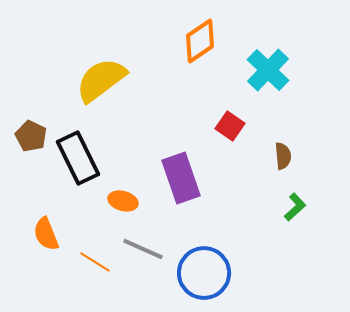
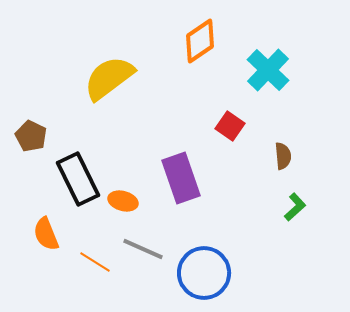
yellow semicircle: moved 8 px right, 2 px up
black rectangle: moved 21 px down
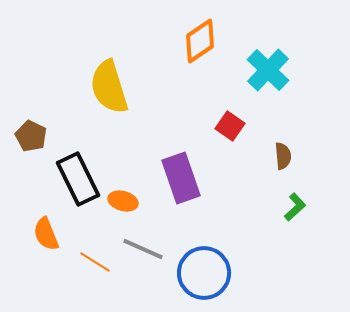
yellow semicircle: moved 9 px down; rotated 70 degrees counterclockwise
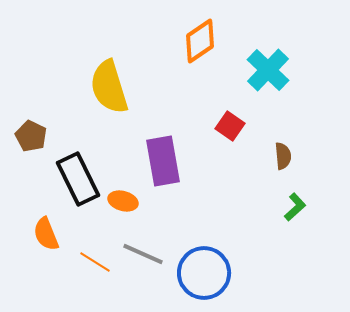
purple rectangle: moved 18 px left, 17 px up; rotated 9 degrees clockwise
gray line: moved 5 px down
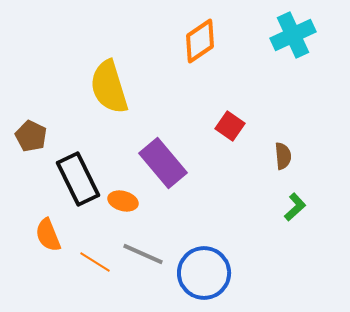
cyan cross: moved 25 px right, 35 px up; rotated 21 degrees clockwise
purple rectangle: moved 2 px down; rotated 30 degrees counterclockwise
orange semicircle: moved 2 px right, 1 px down
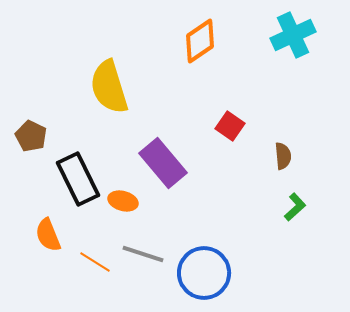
gray line: rotated 6 degrees counterclockwise
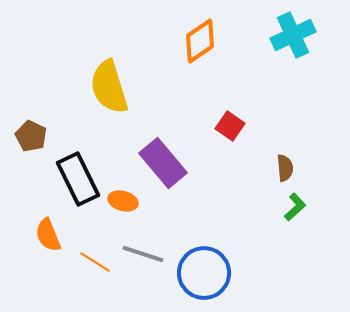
brown semicircle: moved 2 px right, 12 px down
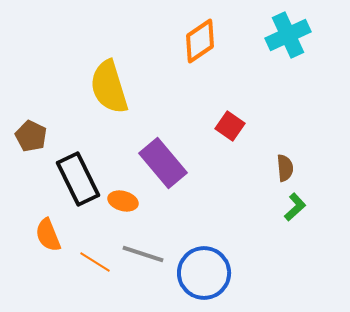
cyan cross: moved 5 px left
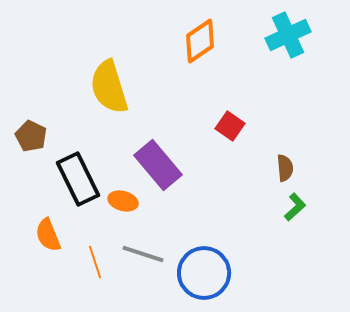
purple rectangle: moved 5 px left, 2 px down
orange line: rotated 40 degrees clockwise
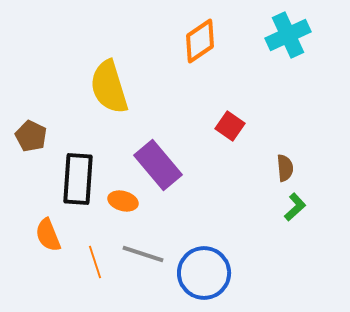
black rectangle: rotated 30 degrees clockwise
